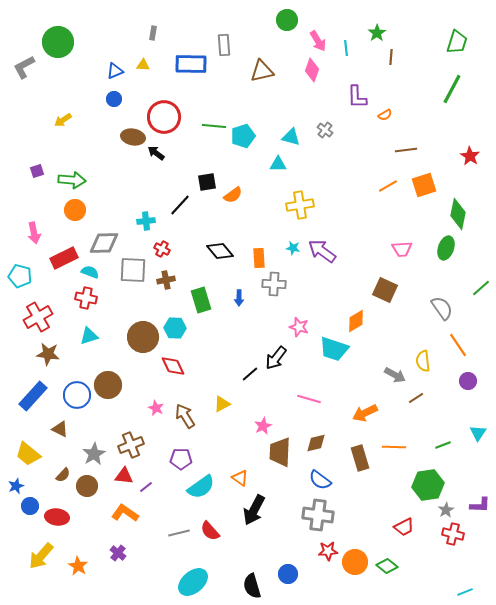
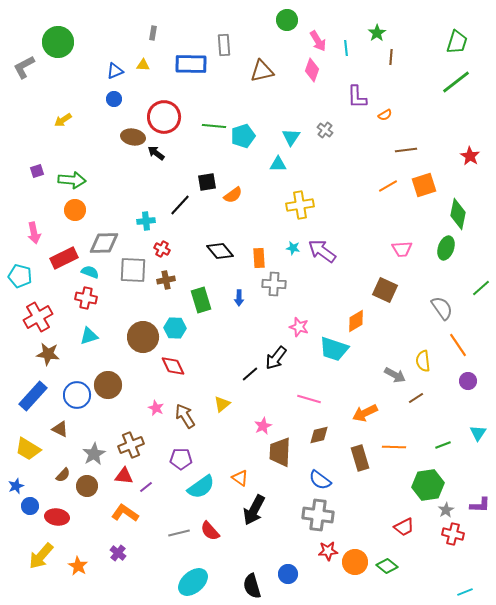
green line at (452, 89): moved 4 px right, 7 px up; rotated 24 degrees clockwise
cyan triangle at (291, 137): rotated 48 degrees clockwise
yellow triangle at (222, 404): rotated 12 degrees counterclockwise
brown diamond at (316, 443): moved 3 px right, 8 px up
yellow trapezoid at (28, 454): moved 5 px up; rotated 8 degrees counterclockwise
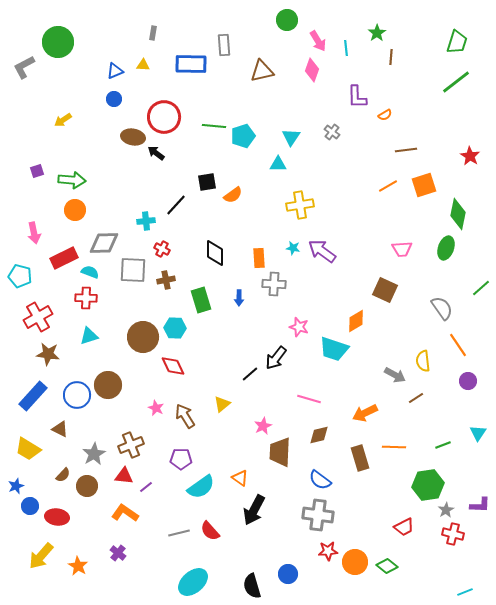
gray cross at (325, 130): moved 7 px right, 2 px down
black line at (180, 205): moved 4 px left
black diamond at (220, 251): moved 5 px left, 2 px down; rotated 40 degrees clockwise
red cross at (86, 298): rotated 10 degrees counterclockwise
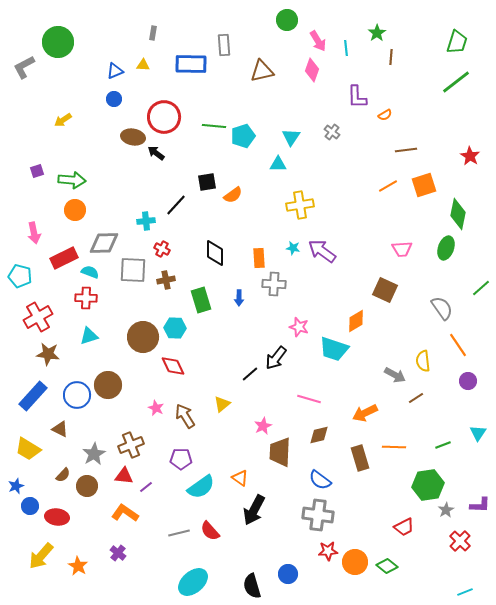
red cross at (453, 534): moved 7 px right, 7 px down; rotated 30 degrees clockwise
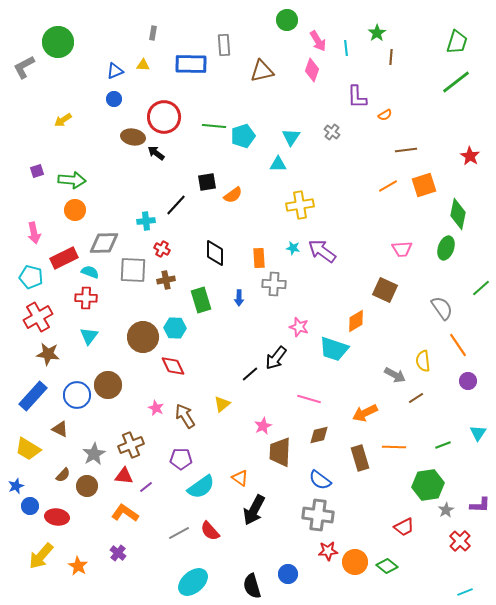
cyan pentagon at (20, 276): moved 11 px right, 1 px down
cyan triangle at (89, 336): rotated 36 degrees counterclockwise
gray line at (179, 533): rotated 15 degrees counterclockwise
